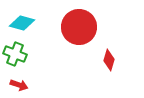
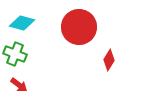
red diamond: rotated 15 degrees clockwise
red arrow: rotated 18 degrees clockwise
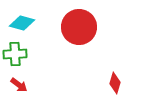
green cross: rotated 25 degrees counterclockwise
red diamond: moved 6 px right, 23 px down; rotated 15 degrees counterclockwise
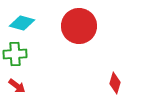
red circle: moved 1 px up
red arrow: moved 2 px left, 1 px down
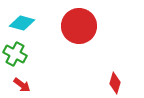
green cross: rotated 30 degrees clockwise
red arrow: moved 5 px right, 1 px up
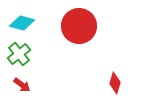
green cross: moved 4 px right; rotated 25 degrees clockwise
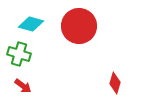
cyan diamond: moved 9 px right, 1 px down
green cross: rotated 35 degrees counterclockwise
red arrow: moved 1 px right, 1 px down
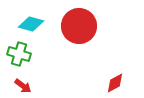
red diamond: rotated 45 degrees clockwise
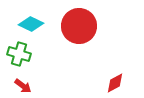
cyan diamond: rotated 10 degrees clockwise
